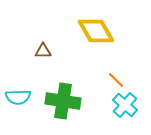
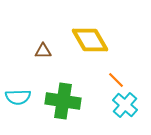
yellow diamond: moved 6 px left, 9 px down
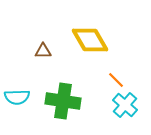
cyan semicircle: moved 1 px left
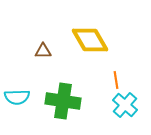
orange line: rotated 36 degrees clockwise
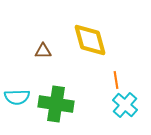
yellow diamond: rotated 15 degrees clockwise
green cross: moved 7 px left, 3 px down
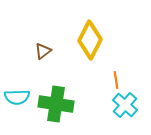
yellow diamond: rotated 42 degrees clockwise
brown triangle: rotated 36 degrees counterclockwise
